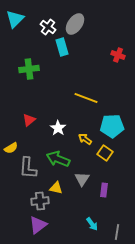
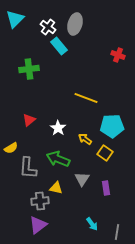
gray ellipse: rotated 20 degrees counterclockwise
cyan rectangle: moved 3 px left, 1 px up; rotated 24 degrees counterclockwise
purple rectangle: moved 2 px right, 2 px up; rotated 16 degrees counterclockwise
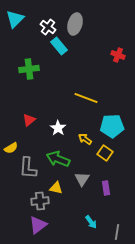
cyan arrow: moved 1 px left, 2 px up
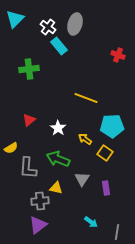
cyan arrow: rotated 16 degrees counterclockwise
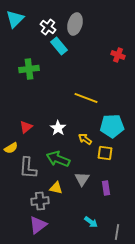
red triangle: moved 3 px left, 7 px down
yellow square: rotated 28 degrees counterclockwise
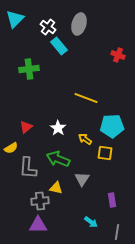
gray ellipse: moved 4 px right
purple rectangle: moved 6 px right, 12 px down
purple triangle: rotated 36 degrees clockwise
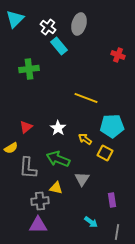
yellow square: rotated 21 degrees clockwise
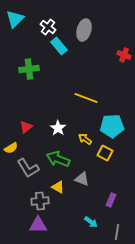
gray ellipse: moved 5 px right, 6 px down
red cross: moved 6 px right
gray L-shape: rotated 35 degrees counterclockwise
gray triangle: rotated 42 degrees counterclockwise
yellow triangle: moved 2 px right, 1 px up; rotated 16 degrees clockwise
purple rectangle: moved 1 px left; rotated 32 degrees clockwise
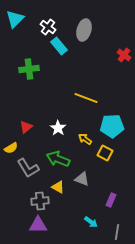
red cross: rotated 16 degrees clockwise
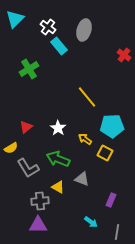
green cross: rotated 24 degrees counterclockwise
yellow line: moved 1 px right, 1 px up; rotated 30 degrees clockwise
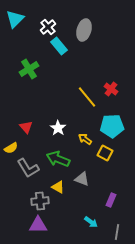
white cross: rotated 14 degrees clockwise
red cross: moved 13 px left, 34 px down
red triangle: rotated 32 degrees counterclockwise
